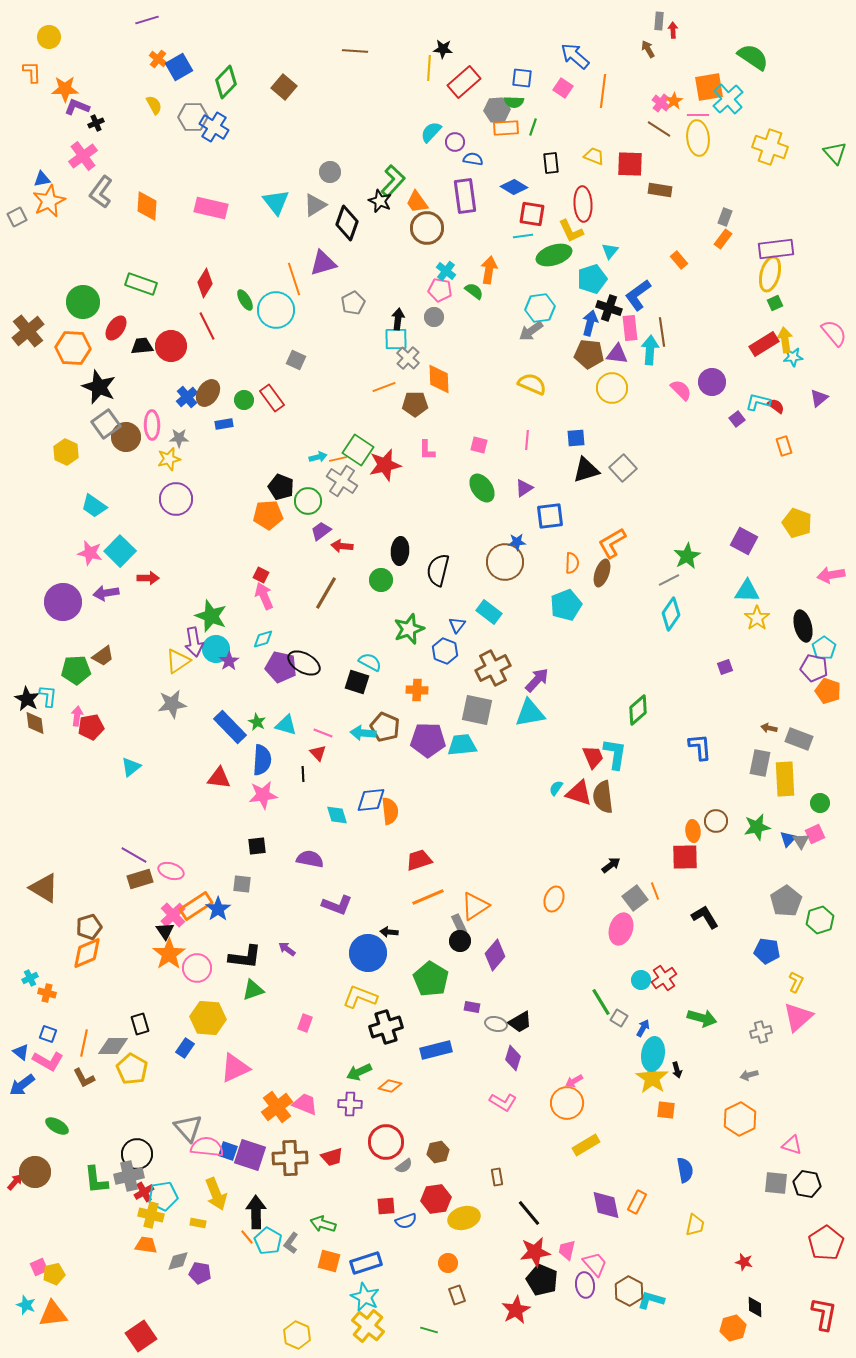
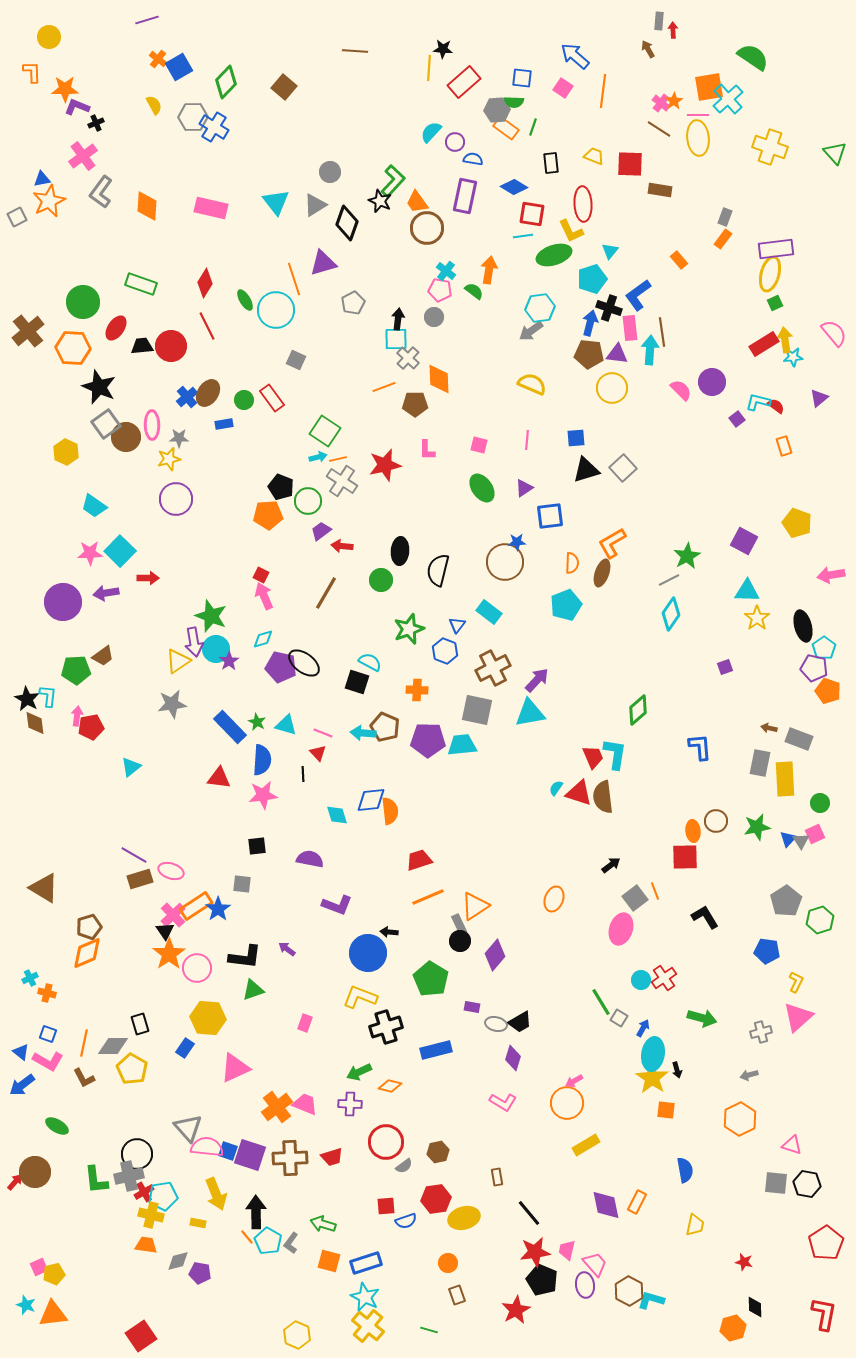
orange rectangle at (506, 128): rotated 40 degrees clockwise
purple rectangle at (465, 196): rotated 20 degrees clockwise
green square at (358, 450): moved 33 px left, 19 px up
pink star at (90, 553): rotated 15 degrees counterclockwise
black ellipse at (304, 663): rotated 8 degrees clockwise
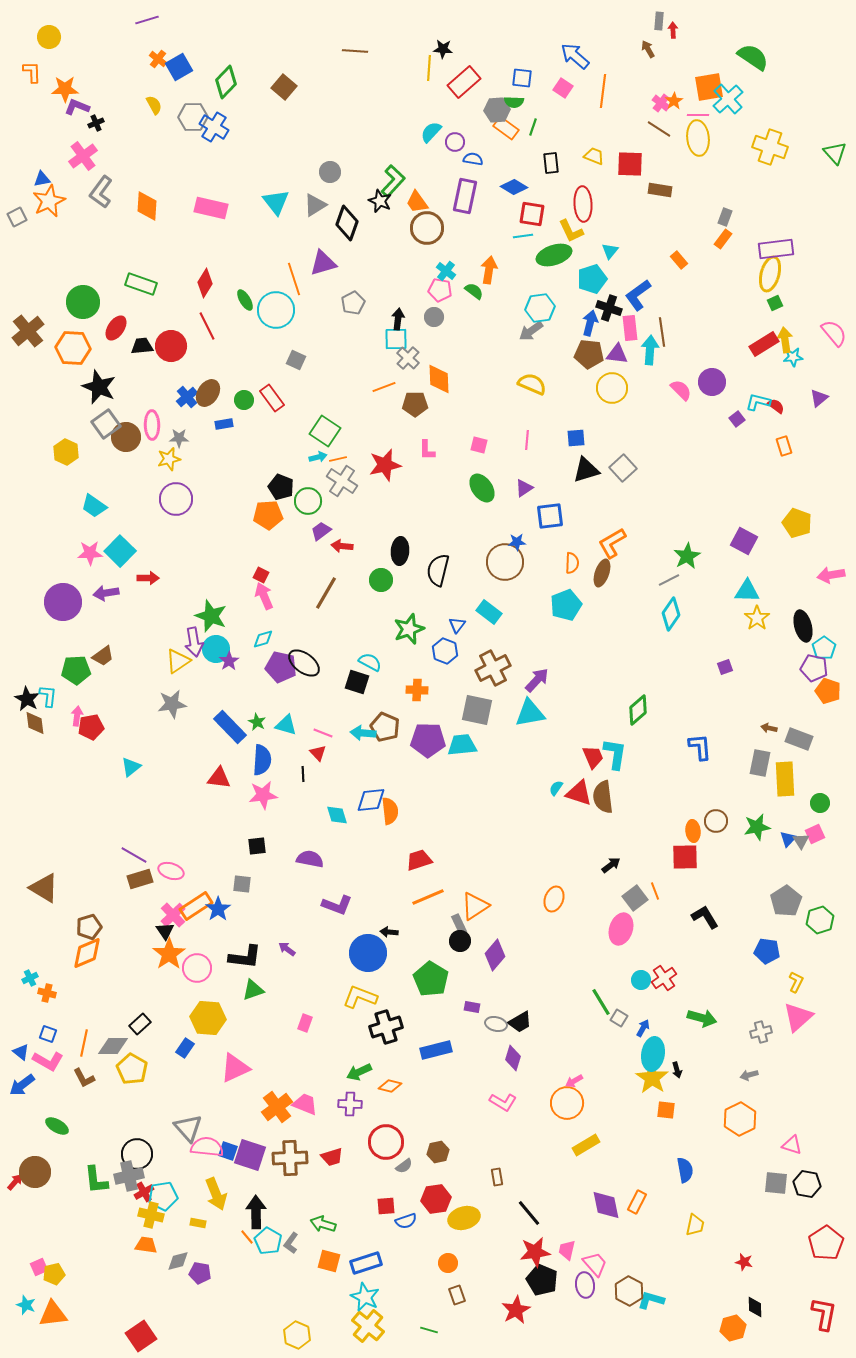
black rectangle at (140, 1024): rotated 65 degrees clockwise
